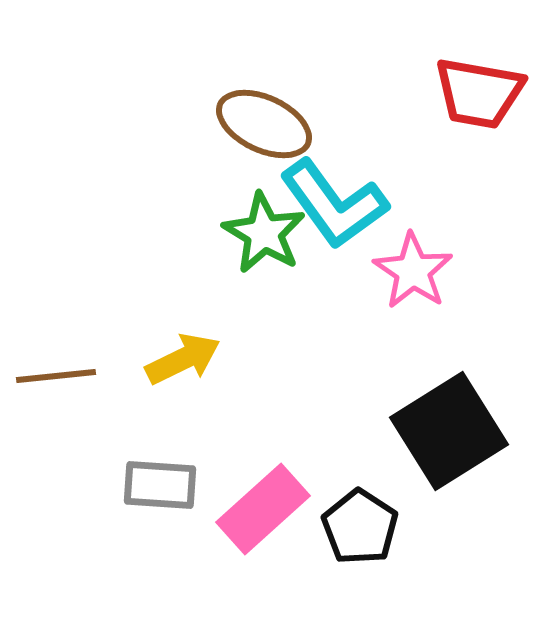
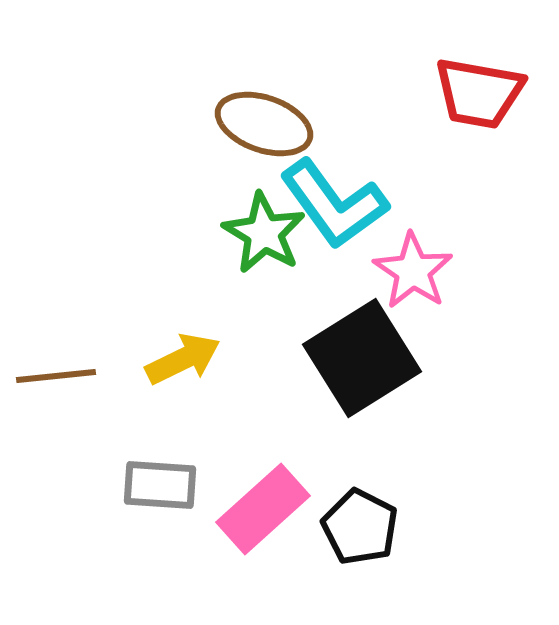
brown ellipse: rotated 6 degrees counterclockwise
black square: moved 87 px left, 73 px up
black pentagon: rotated 6 degrees counterclockwise
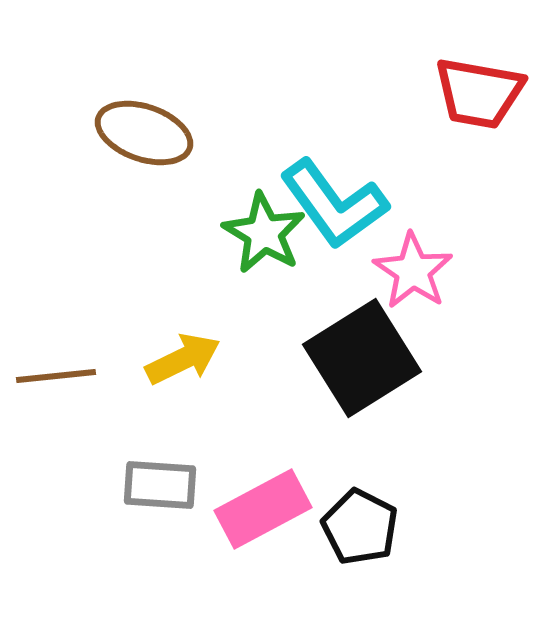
brown ellipse: moved 120 px left, 9 px down
pink rectangle: rotated 14 degrees clockwise
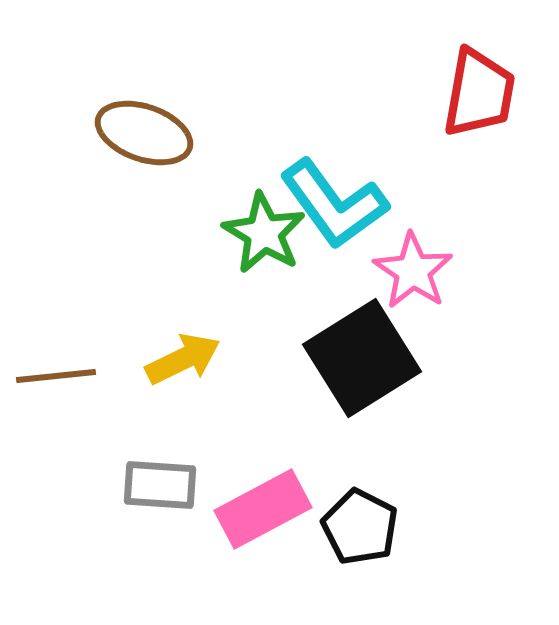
red trapezoid: rotated 90 degrees counterclockwise
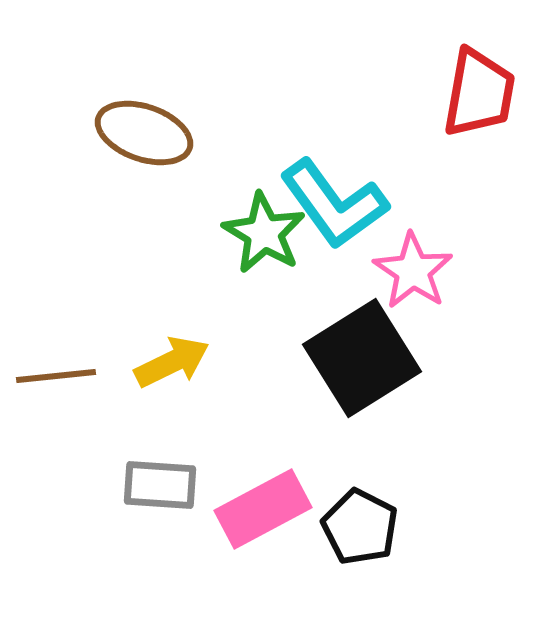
yellow arrow: moved 11 px left, 3 px down
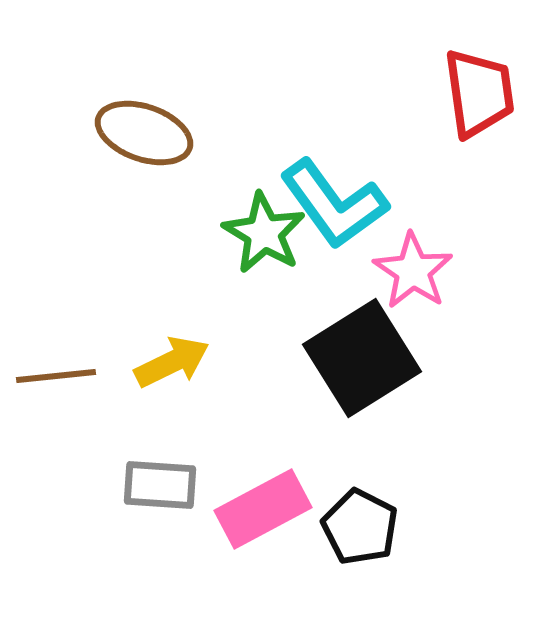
red trapezoid: rotated 18 degrees counterclockwise
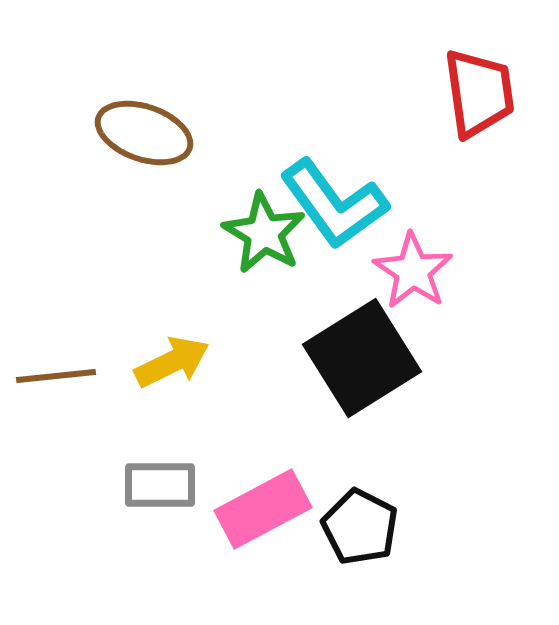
gray rectangle: rotated 4 degrees counterclockwise
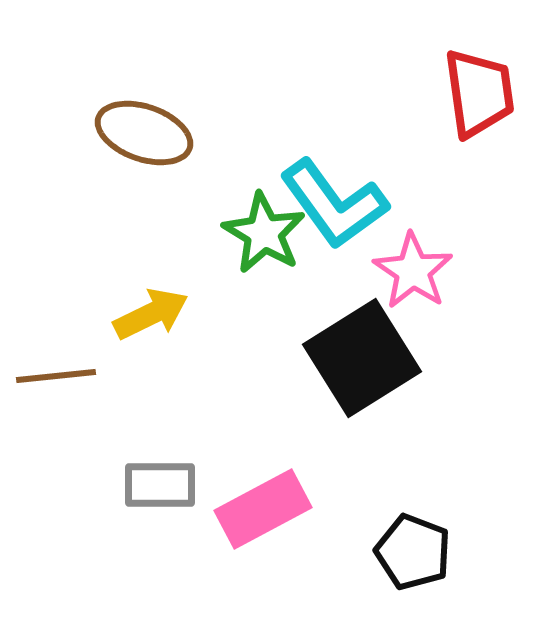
yellow arrow: moved 21 px left, 48 px up
black pentagon: moved 53 px right, 25 px down; rotated 6 degrees counterclockwise
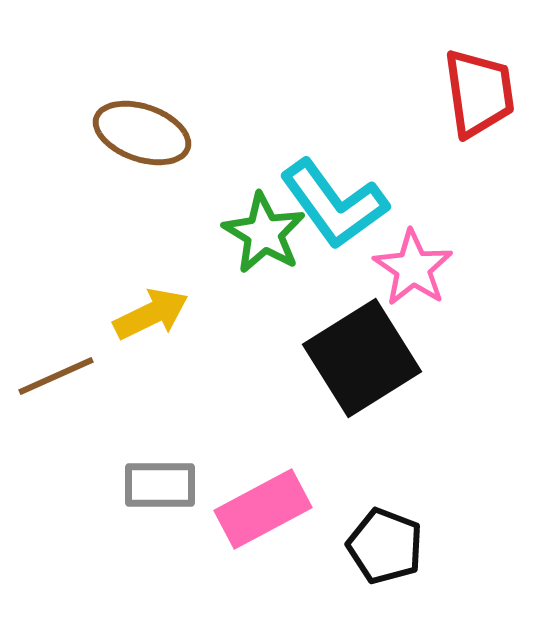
brown ellipse: moved 2 px left
pink star: moved 3 px up
brown line: rotated 18 degrees counterclockwise
black pentagon: moved 28 px left, 6 px up
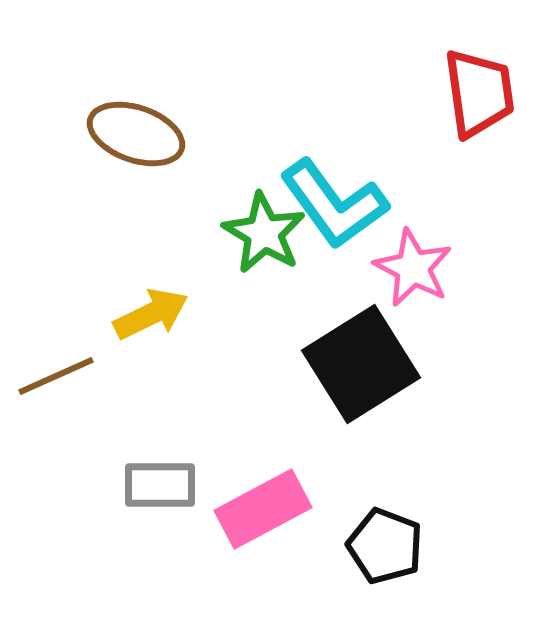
brown ellipse: moved 6 px left, 1 px down
pink star: rotated 6 degrees counterclockwise
black square: moved 1 px left, 6 px down
